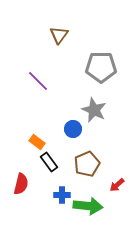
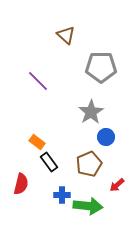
brown triangle: moved 7 px right; rotated 24 degrees counterclockwise
gray star: moved 3 px left, 2 px down; rotated 15 degrees clockwise
blue circle: moved 33 px right, 8 px down
brown pentagon: moved 2 px right
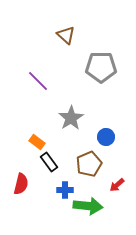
gray star: moved 20 px left, 6 px down
blue cross: moved 3 px right, 5 px up
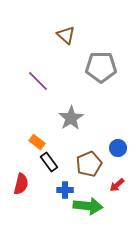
blue circle: moved 12 px right, 11 px down
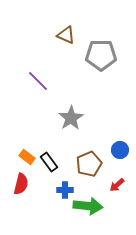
brown triangle: rotated 18 degrees counterclockwise
gray pentagon: moved 12 px up
orange rectangle: moved 10 px left, 15 px down
blue circle: moved 2 px right, 2 px down
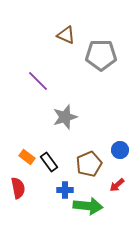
gray star: moved 6 px left, 1 px up; rotated 15 degrees clockwise
red semicircle: moved 3 px left, 4 px down; rotated 25 degrees counterclockwise
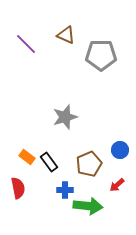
purple line: moved 12 px left, 37 px up
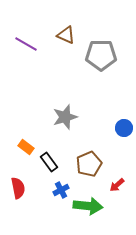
purple line: rotated 15 degrees counterclockwise
blue circle: moved 4 px right, 22 px up
orange rectangle: moved 1 px left, 10 px up
blue cross: moved 4 px left; rotated 28 degrees counterclockwise
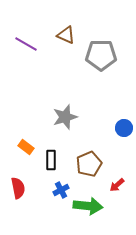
black rectangle: moved 2 px right, 2 px up; rotated 36 degrees clockwise
